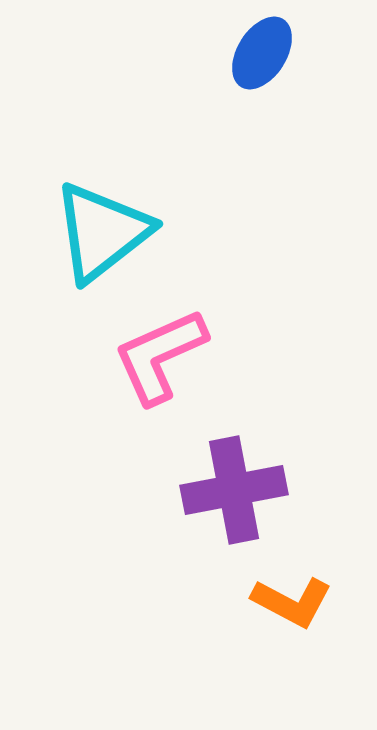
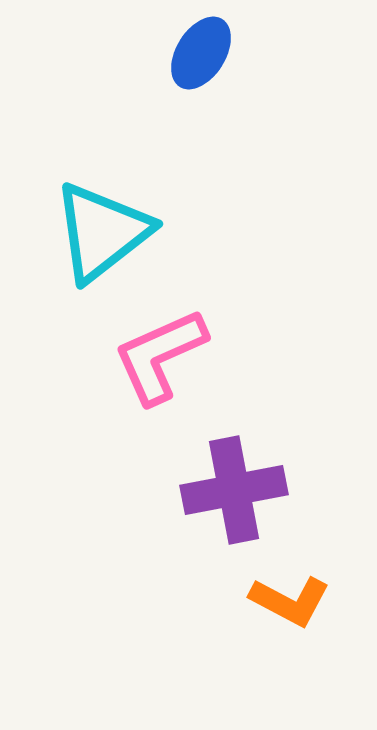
blue ellipse: moved 61 px left
orange L-shape: moved 2 px left, 1 px up
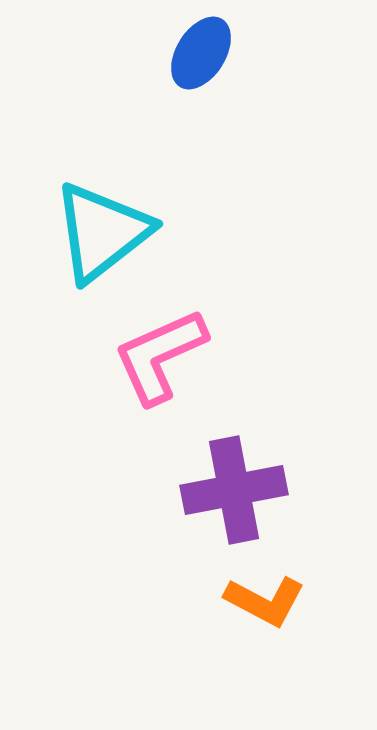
orange L-shape: moved 25 px left
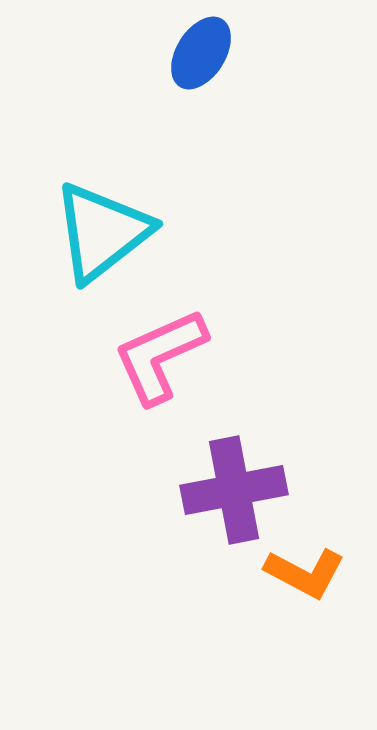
orange L-shape: moved 40 px right, 28 px up
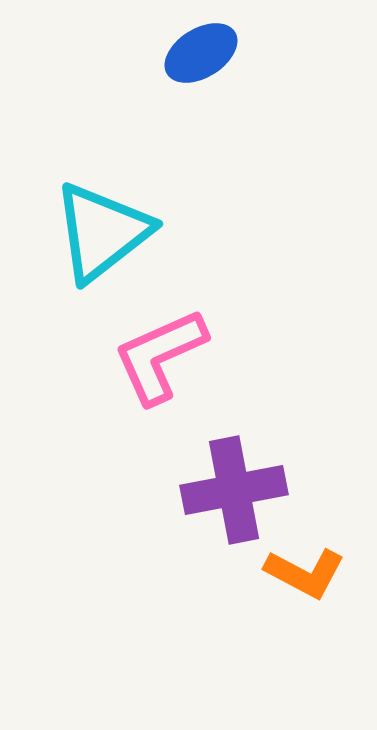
blue ellipse: rotated 26 degrees clockwise
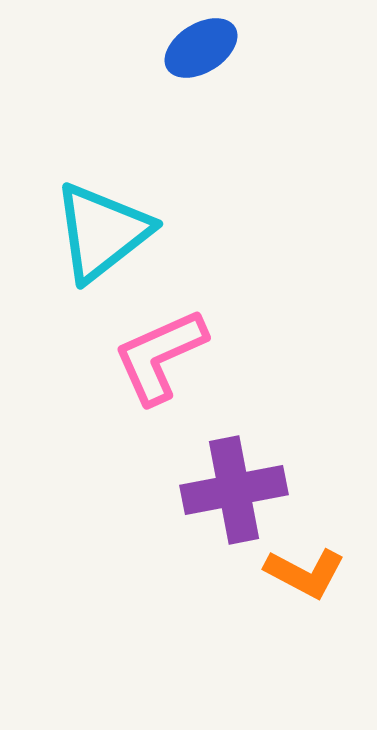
blue ellipse: moved 5 px up
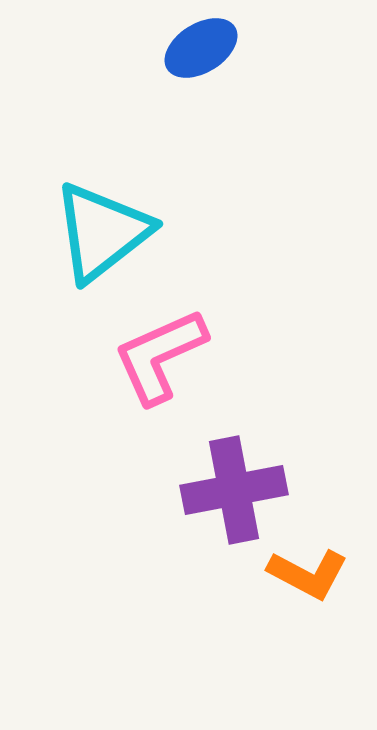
orange L-shape: moved 3 px right, 1 px down
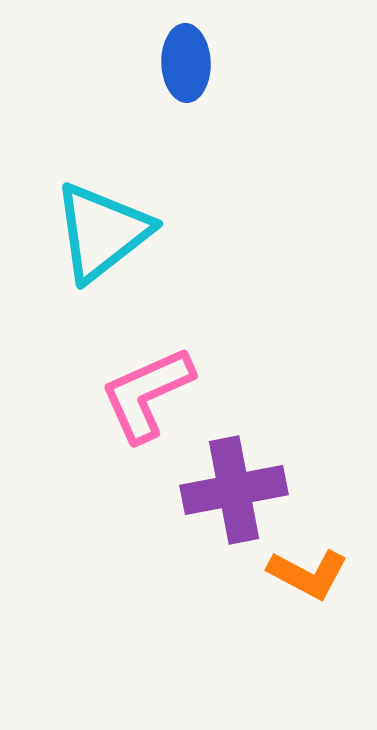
blue ellipse: moved 15 px left, 15 px down; rotated 60 degrees counterclockwise
pink L-shape: moved 13 px left, 38 px down
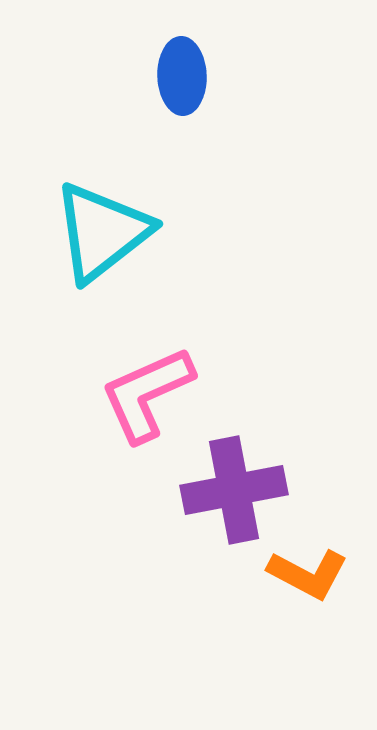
blue ellipse: moved 4 px left, 13 px down
